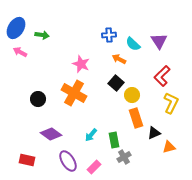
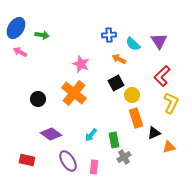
black square: rotated 21 degrees clockwise
orange cross: rotated 10 degrees clockwise
pink rectangle: rotated 40 degrees counterclockwise
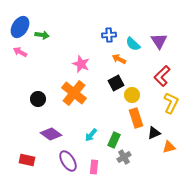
blue ellipse: moved 4 px right, 1 px up
green rectangle: rotated 35 degrees clockwise
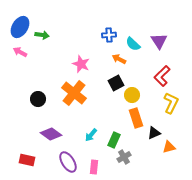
purple ellipse: moved 1 px down
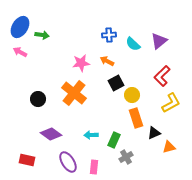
purple triangle: rotated 24 degrees clockwise
orange arrow: moved 12 px left, 2 px down
pink star: moved 1 px up; rotated 30 degrees counterclockwise
yellow L-shape: rotated 35 degrees clockwise
cyan arrow: rotated 48 degrees clockwise
gray cross: moved 2 px right
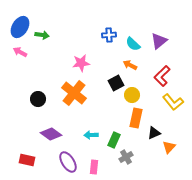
orange arrow: moved 23 px right, 4 px down
yellow L-shape: moved 2 px right, 1 px up; rotated 80 degrees clockwise
orange rectangle: rotated 30 degrees clockwise
orange triangle: rotated 32 degrees counterclockwise
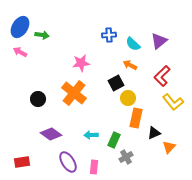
yellow circle: moved 4 px left, 3 px down
red rectangle: moved 5 px left, 2 px down; rotated 21 degrees counterclockwise
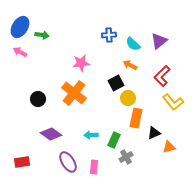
orange triangle: rotated 32 degrees clockwise
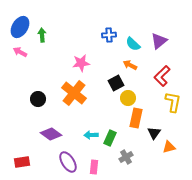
green arrow: rotated 104 degrees counterclockwise
yellow L-shape: rotated 130 degrees counterclockwise
black triangle: rotated 32 degrees counterclockwise
green rectangle: moved 4 px left, 2 px up
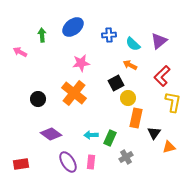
blue ellipse: moved 53 px right; rotated 20 degrees clockwise
red rectangle: moved 1 px left, 2 px down
pink rectangle: moved 3 px left, 5 px up
